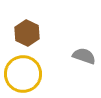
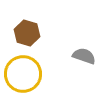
brown hexagon: rotated 10 degrees counterclockwise
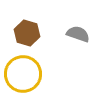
gray semicircle: moved 6 px left, 22 px up
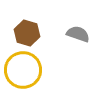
yellow circle: moved 4 px up
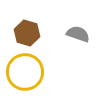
yellow circle: moved 2 px right, 2 px down
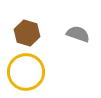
yellow circle: moved 1 px right
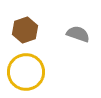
brown hexagon: moved 2 px left, 3 px up; rotated 25 degrees clockwise
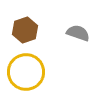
gray semicircle: moved 1 px up
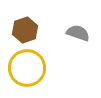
yellow circle: moved 1 px right, 4 px up
